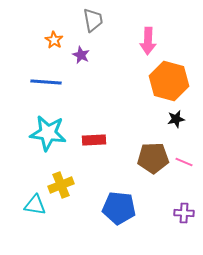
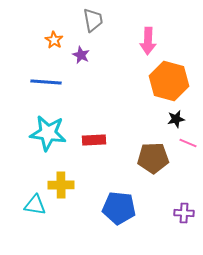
pink line: moved 4 px right, 19 px up
yellow cross: rotated 20 degrees clockwise
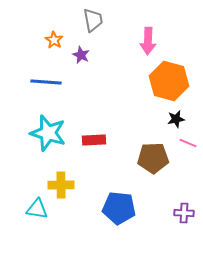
cyan star: rotated 9 degrees clockwise
cyan triangle: moved 2 px right, 4 px down
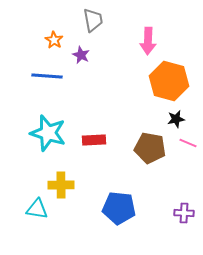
blue line: moved 1 px right, 6 px up
brown pentagon: moved 3 px left, 10 px up; rotated 12 degrees clockwise
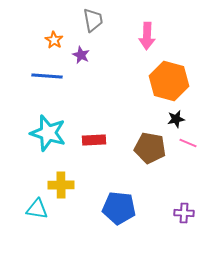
pink arrow: moved 1 px left, 5 px up
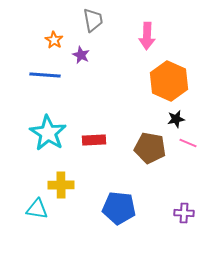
blue line: moved 2 px left, 1 px up
orange hexagon: rotated 9 degrees clockwise
cyan star: rotated 15 degrees clockwise
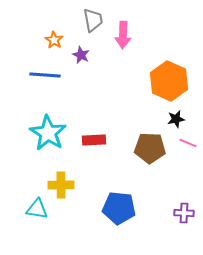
pink arrow: moved 24 px left, 1 px up
brown pentagon: rotated 8 degrees counterclockwise
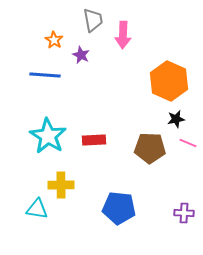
cyan star: moved 3 px down
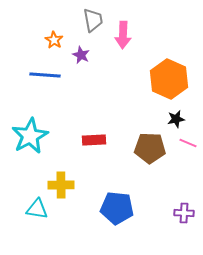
orange hexagon: moved 2 px up
cyan star: moved 18 px left; rotated 12 degrees clockwise
blue pentagon: moved 2 px left
